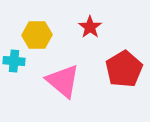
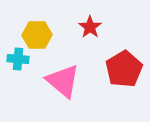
cyan cross: moved 4 px right, 2 px up
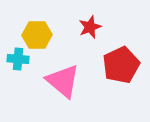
red star: rotated 15 degrees clockwise
red pentagon: moved 3 px left, 4 px up; rotated 6 degrees clockwise
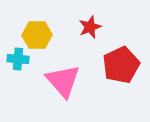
pink triangle: rotated 9 degrees clockwise
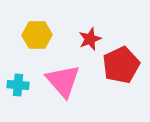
red star: moved 12 px down
cyan cross: moved 26 px down
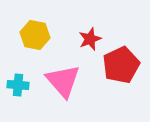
yellow hexagon: moved 2 px left; rotated 12 degrees clockwise
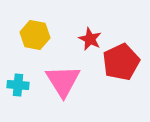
red star: rotated 25 degrees counterclockwise
red pentagon: moved 3 px up
pink triangle: rotated 9 degrees clockwise
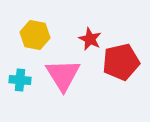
red pentagon: rotated 12 degrees clockwise
pink triangle: moved 6 px up
cyan cross: moved 2 px right, 5 px up
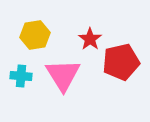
yellow hexagon: rotated 20 degrees counterclockwise
red star: rotated 10 degrees clockwise
cyan cross: moved 1 px right, 4 px up
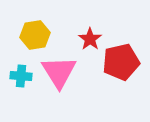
pink triangle: moved 4 px left, 3 px up
